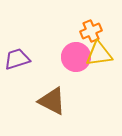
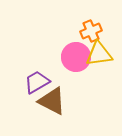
purple trapezoid: moved 20 px right, 23 px down; rotated 12 degrees counterclockwise
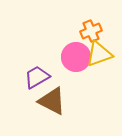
yellow triangle: rotated 12 degrees counterclockwise
purple trapezoid: moved 5 px up
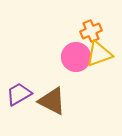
purple trapezoid: moved 18 px left, 17 px down
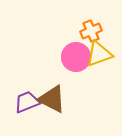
purple trapezoid: moved 8 px right, 8 px down; rotated 8 degrees clockwise
brown triangle: moved 2 px up
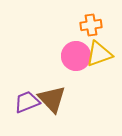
orange cross: moved 6 px up; rotated 15 degrees clockwise
pink circle: moved 1 px up
brown triangle: rotated 20 degrees clockwise
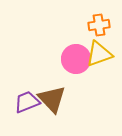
orange cross: moved 8 px right
pink circle: moved 3 px down
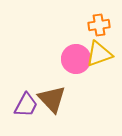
purple trapezoid: moved 1 px left, 3 px down; rotated 140 degrees clockwise
